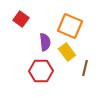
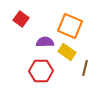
purple semicircle: rotated 84 degrees counterclockwise
yellow rectangle: rotated 18 degrees counterclockwise
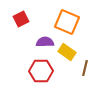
red square: rotated 28 degrees clockwise
orange square: moved 3 px left, 4 px up
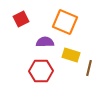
orange square: moved 2 px left
yellow rectangle: moved 4 px right, 3 px down; rotated 18 degrees counterclockwise
brown line: moved 4 px right
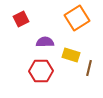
orange square: moved 12 px right, 4 px up; rotated 35 degrees clockwise
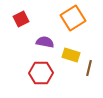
orange square: moved 4 px left
purple semicircle: rotated 12 degrees clockwise
red hexagon: moved 2 px down
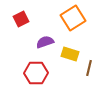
purple semicircle: rotated 30 degrees counterclockwise
yellow rectangle: moved 1 px left, 1 px up
red hexagon: moved 5 px left
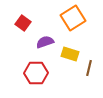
red square: moved 2 px right, 4 px down; rotated 28 degrees counterclockwise
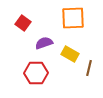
orange square: rotated 30 degrees clockwise
purple semicircle: moved 1 px left, 1 px down
yellow rectangle: rotated 12 degrees clockwise
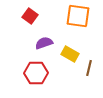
orange square: moved 5 px right, 2 px up; rotated 10 degrees clockwise
red square: moved 7 px right, 7 px up
